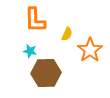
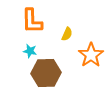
orange L-shape: moved 3 px left, 1 px down
orange star: moved 1 px right, 5 px down
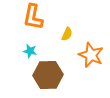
orange L-shape: moved 1 px right, 4 px up; rotated 12 degrees clockwise
orange star: rotated 15 degrees counterclockwise
brown hexagon: moved 2 px right, 2 px down
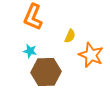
orange L-shape: rotated 12 degrees clockwise
yellow semicircle: moved 3 px right, 2 px down
brown hexagon: moved 2 px left, 3 px up
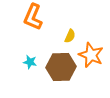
cyan star: moved 11 px down
brown hexagon: moved 15 px right, 5 px up
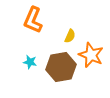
orange L-shape: moved 3 px down
brown hexagon: rotated 8 degrees counterclockwise
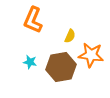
orange star: rotated 15 degrees counterclockwise
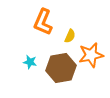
orange L-shape: moved 10 px right, 2 px down
orange star: rotated 20 degrees counterclockwise
brown hexagon: moved 1 px down
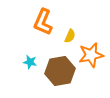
brown hexagon: moved 1 px left, 3 px down
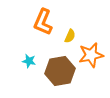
cyan star: moved 1 px left, 1 px up
